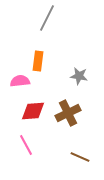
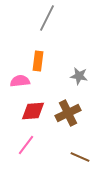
pink line: rotated 65 degrees clockwise
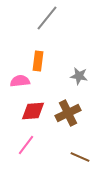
gray line: rotated 12 degrees clockwise
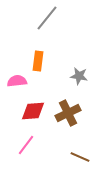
pink semicircle: moved 3 px left
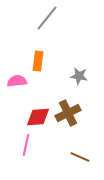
red diamond: moved 5 px right, 6 px down
pink line: rotated 25 degrees counterclockwise
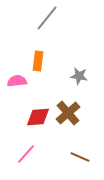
brown cross: rotated 15 degrees counterclockwise
pink line: moved 9 px down; rotated 30 degrees clockwise
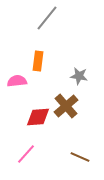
brown cross: moved 2 px left, 7 px up
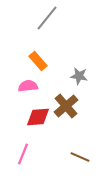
orange rectangle: rotated 48 degrees counterclockwise
pink semicircle: moved 11 px right, 5 px down
pink line: moved 3 px left; rotated 20 degrees counterclockwise
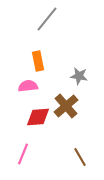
gray line: moved 1 px down
orange rectangle: rotated 30 degrees clockwise
brown line: rotated 36 degrees clockwise
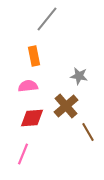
orange rectangle: moved 4 px left, 5 px up
red diamond: moved 6 px left, 1 px down
brown line: moved 8 px right, 25 px up
